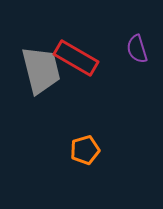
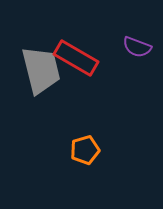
purple semicircle: moved 2 px up; rotated 52 degrees counterclockwise
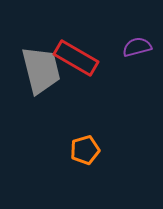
purple semicircle: rotated 144 degrees clockwise
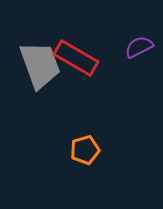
purple semicircle: moved 2 px right; rotated 12 degrees counterclockwise
gray trapezoid: moved 1 px left, 5 px up; rotated 6 degrees counterclockwise
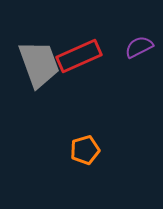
red rectangle: moved 3 px right, 2 px up; rotated 54 degrees counterclockwise
gray trapezoid: moved 1 px left, 1 px up
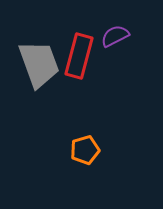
purple semicircle: moved 24 px left, 11 px up
red rectangle: rotated 51 degrees counterclockwise
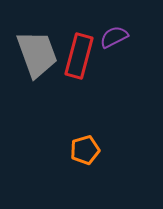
purple semicircle: moved 1 px left, 1 px down
gray trapezoid: moved 2 px left, 10 px up
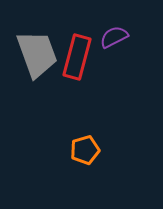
red rectangle: moved 2 px left, 1 px down
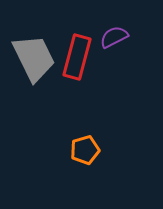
gray trapezoid: moved 3 px left, 4 px down; rotated 6 degrees counterclockwise
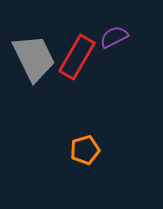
red rectangle: rotated 15 degrees clockwise
